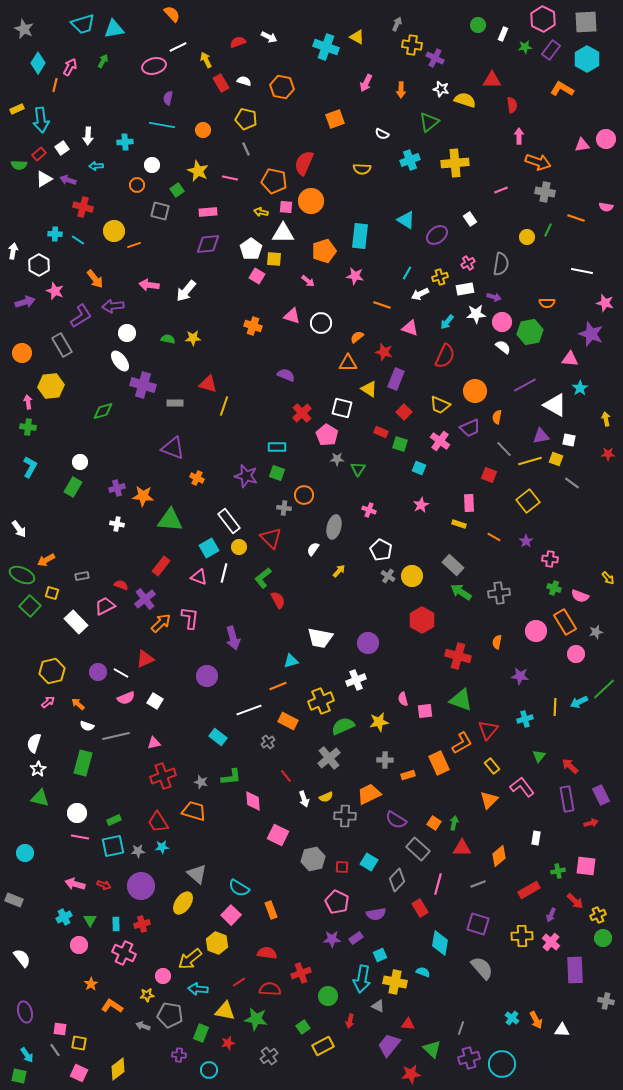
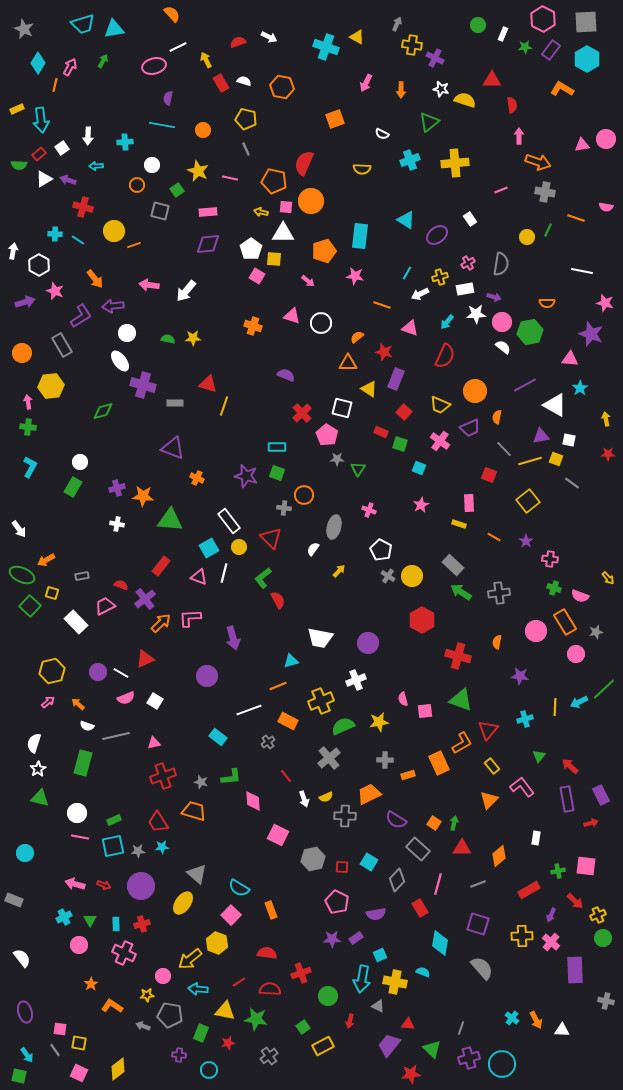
pink L-shape at (190, 618): rotated 100 degrees counterclockwise
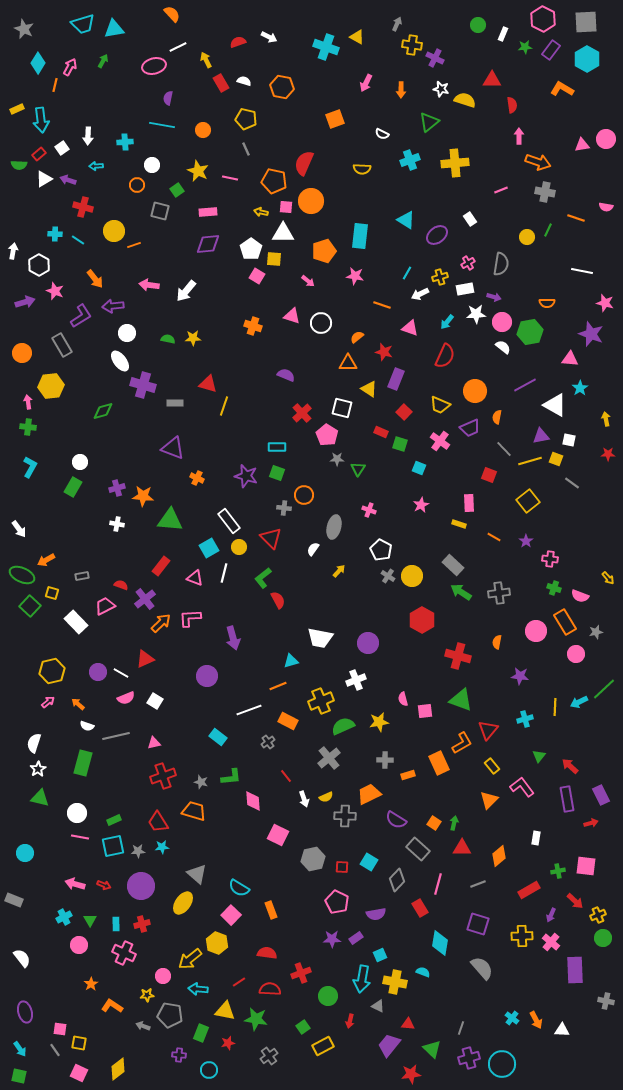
pink triangle at (199, 577): moved 4 px left, 1 px down
cyan arrow at (27, 1055): moved 7 px left, 6 px up
